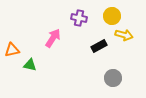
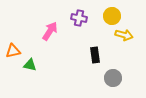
pink arrow: moved 3 px left, 7 px up
black rectangle: moved 4 px left, 9 px down; rotated 70 degrees counterclockwise
orange triangle: moved 1 px right, 1 px down
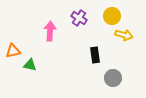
purple cross: rotated 21 degrees clockwise
pink arrow: rotated 30 degrees counterclockwise
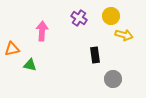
yellow circle: moved 1 px left
pink arrow: moved 8 px left
orange triangle: moved 1 px left, 2 px up
gray circle: moved 1 px down
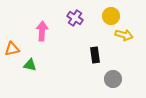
purple cross: moved 4 px left
